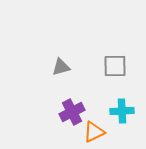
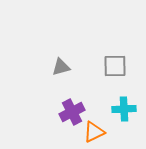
cyan cross: moved 2 px right, 2 px up
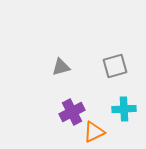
gray square: rotated 15 degrees counterclockwise
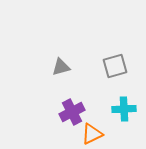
orange triangle: moved 2 px left, 2 px down
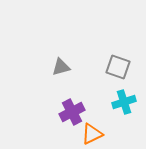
gray square: moved 3 px right, 1 px down; rotated 35 degrees clockwise
cyan cross: moved 7 px up; rotated 15 degrees counterclockwise
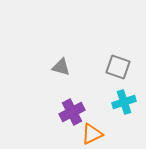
gray triangle: rotated 30 degrees clockwise
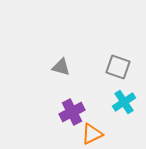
cyan cross: rotated 15 degrees counterclockwise
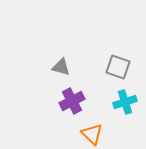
cyan cross: moved 1 px right; rotated 15 degrees clockwise
purple cross: moved 11 px up
orange triangle: rotated 50 degrees counterclockwise
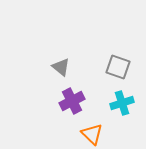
gray triangle: rotated 24 degrees clockwise
cyan cross: moved 3 px left, 1 px down
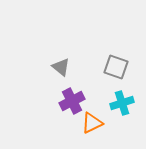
gray square: moved 2 px left
orange triangle: moved 11 px up; rotated 50 degrees clockwise
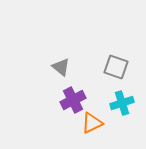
purple cross: moved 1 px right, 1 px up
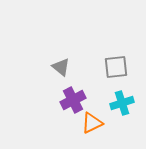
gray square: rotated 25 degrees counterclockwise
